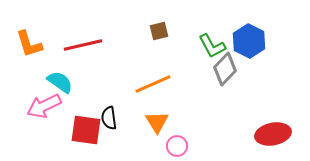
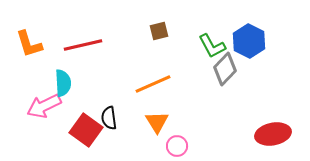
cyan semicircle: moved 3 px right, 1 px down; rotated 52 degrees clockwise
red square: rotated 28 degrees clockwise
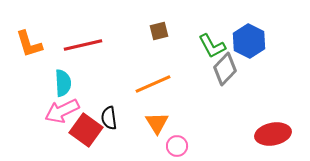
pink arrow: moved 18 px right, 5 px down
orange triangle: moved 1 px down
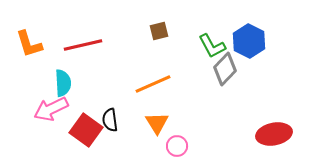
pink arrow: moved 11 px left, 2 px up
black semicircle: moved 1 px right, 2 px down
red ellipse: moved 1 px right
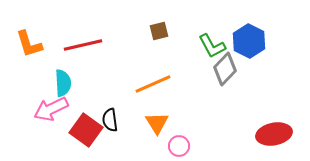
pink circle: moved 2 px right
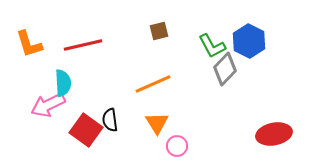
pink arrow: moved 3 px left, 4 px up
pink circle: moved 2 px left
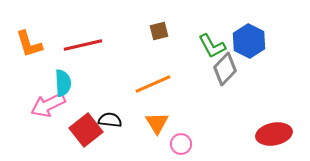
black semicircle: rotated 105 degrees clockwise
red square: rotated 16 degrees clockwise
pink circle: moved 4 px right, 2 px up
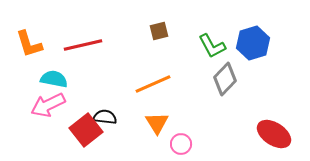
blue hexagon: moved 4 px right, 2 px down; rotated 16 degrees clockwise
gray diamond: moved 10 px down
cyan semicircle: moved 9 px left, 4 px up; rotated 76 degrees counterclockwise
black semicircle: moved 5 px left, 3 px up
red ellipse: rotated 44 degrees clockwise
